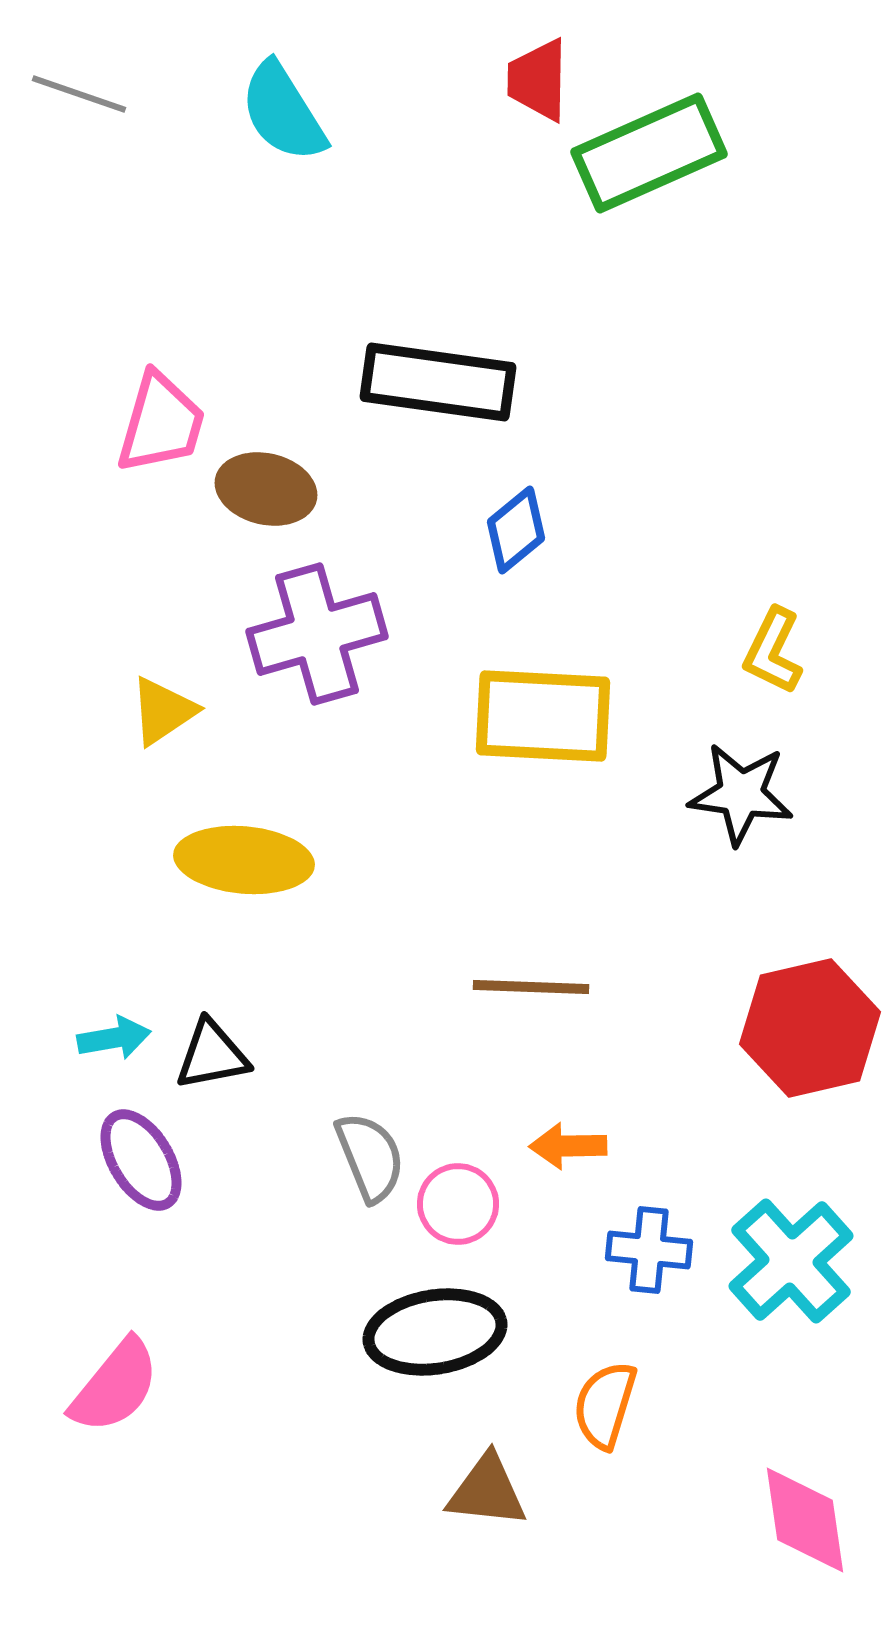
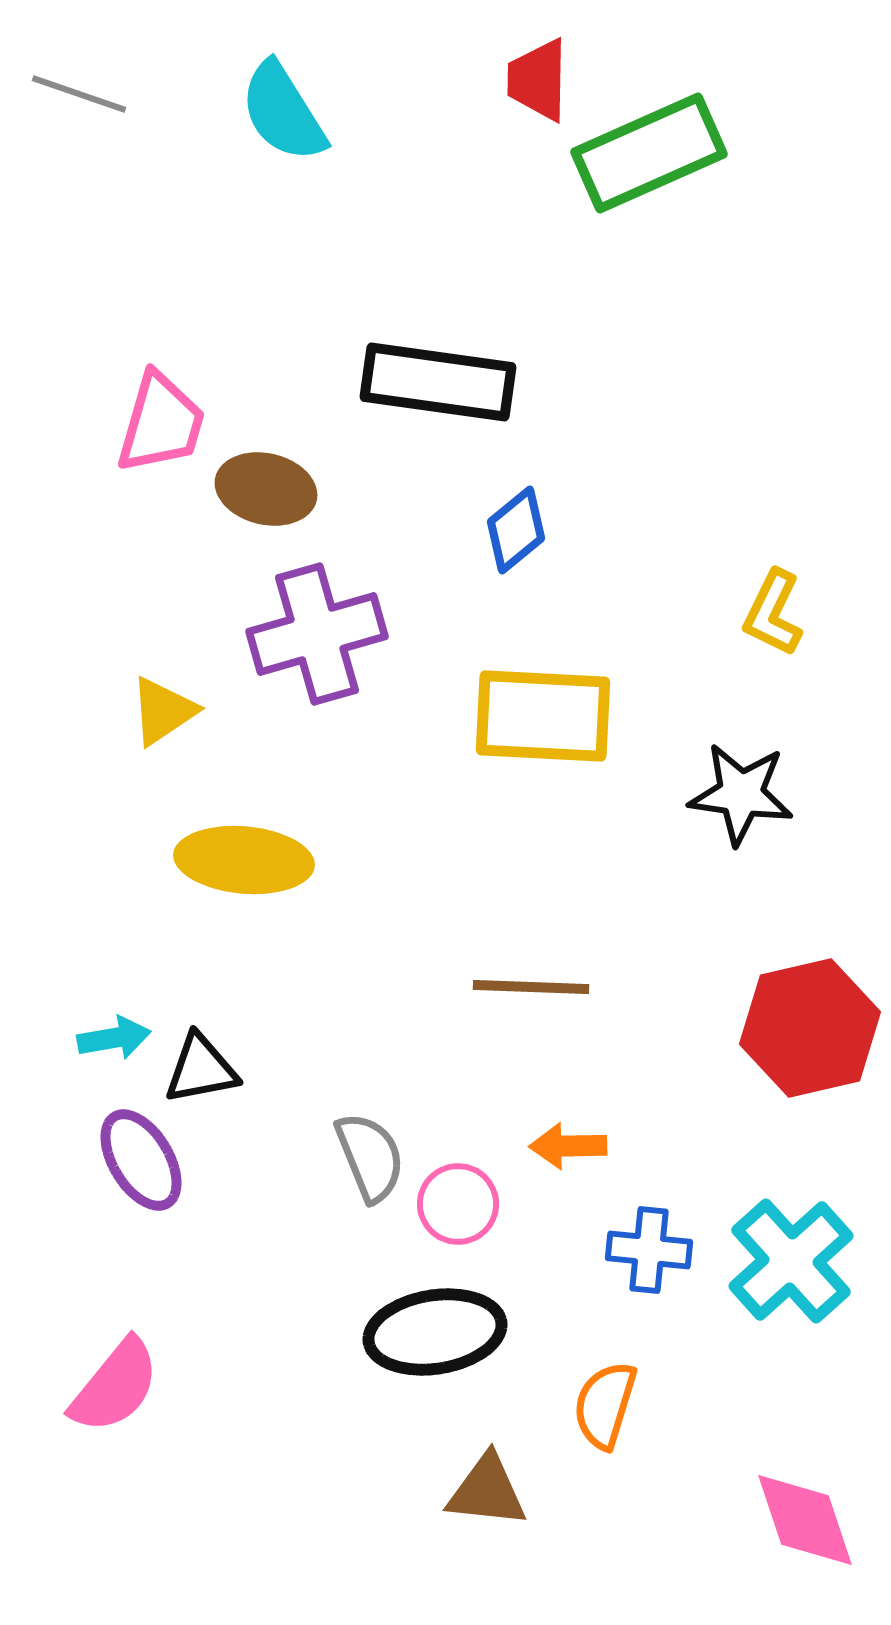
yellow L-shape: moved 38 px up
black triangle: moved 11 px left, 14 px down
pink diamond: rotated 10 degrees counterclockwise
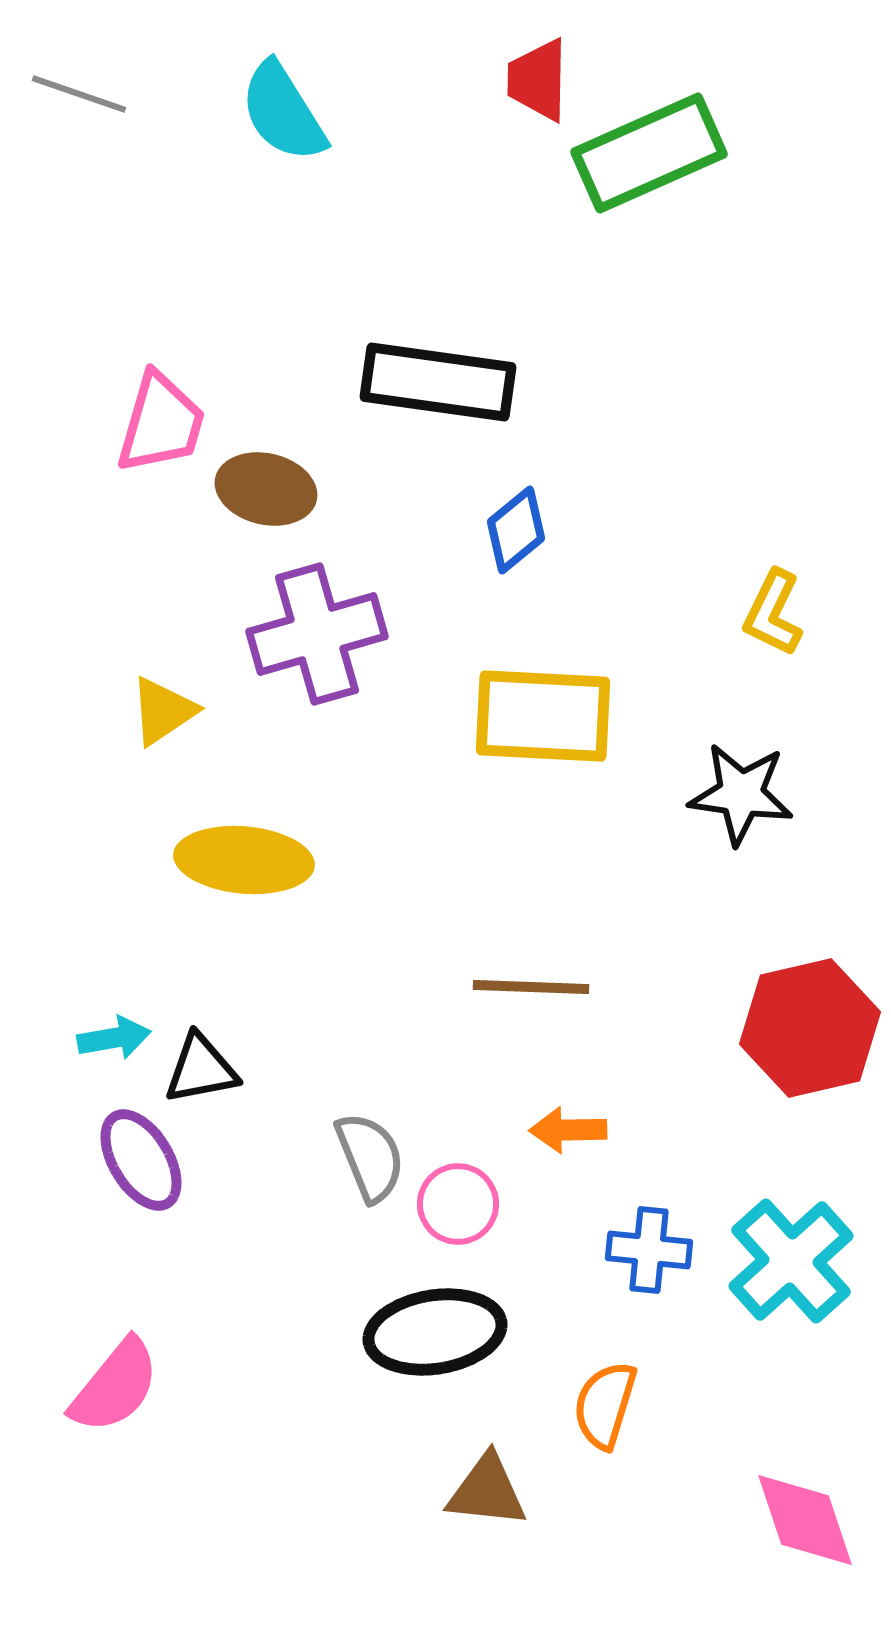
orange arrow: moved 16 px up
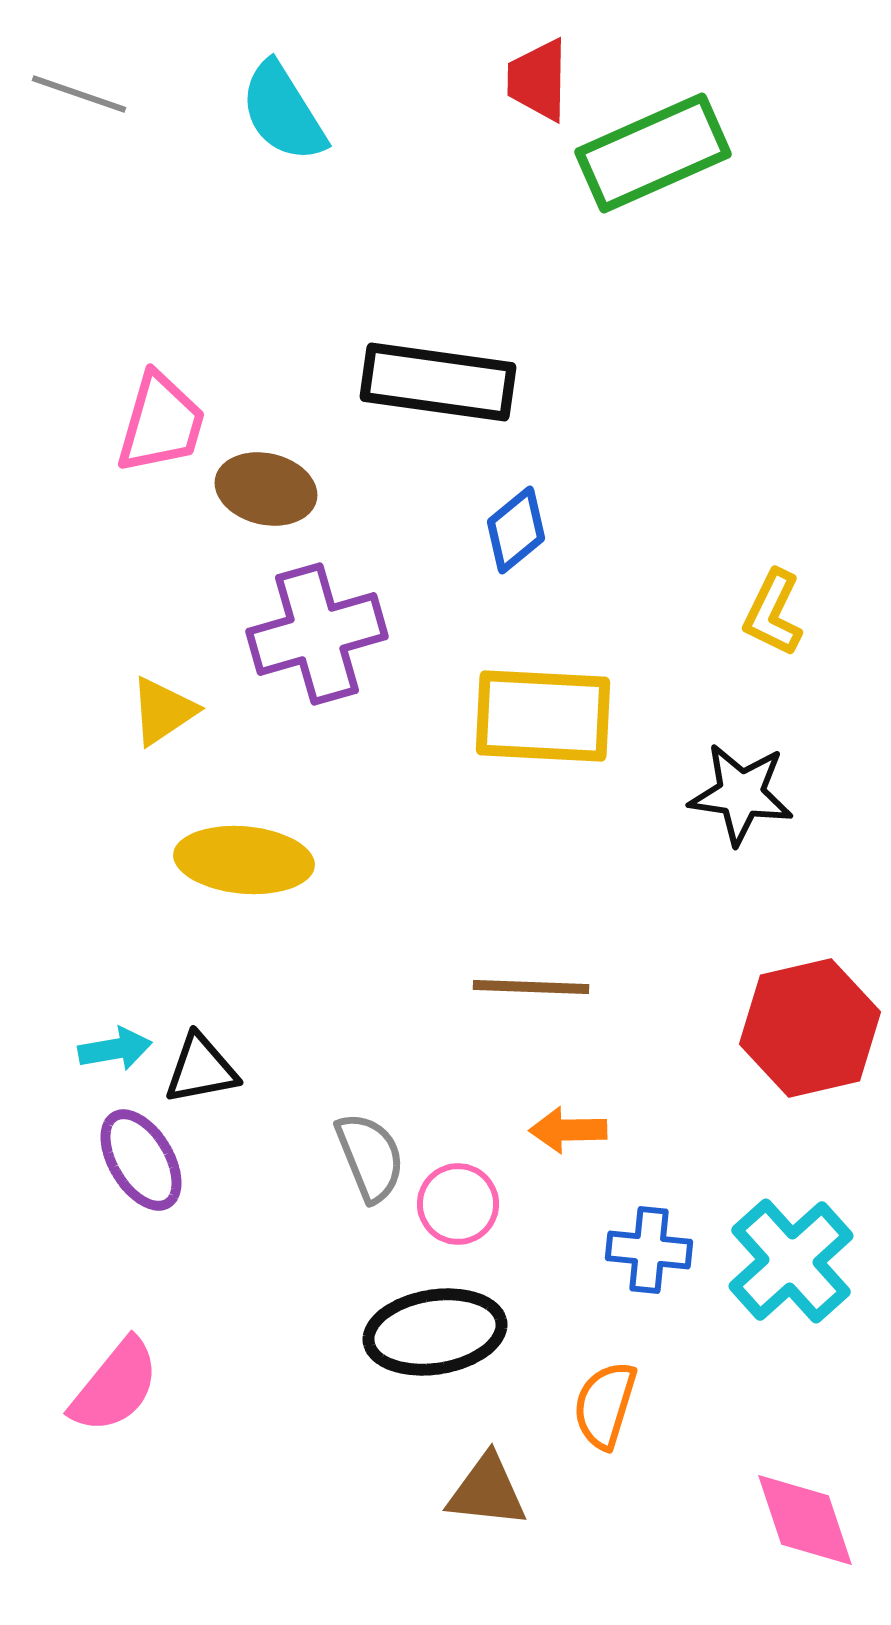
green rectangle: moved 4 px right
cyan arrow: moved 1 px right, 11 px down
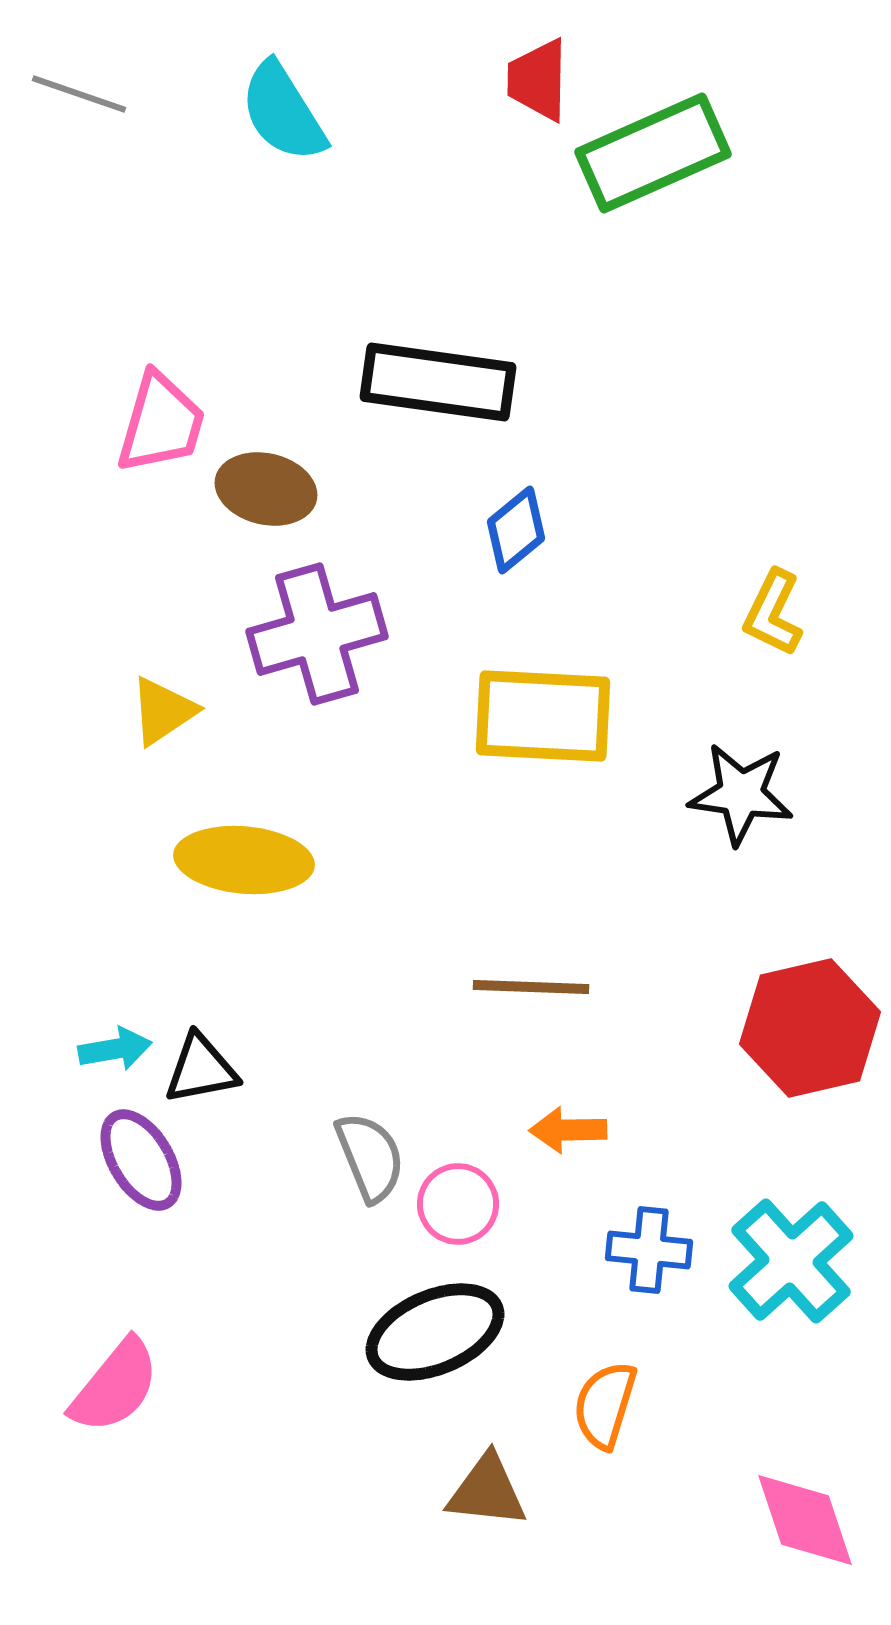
black ellipse: rotated 14 degrees counterclockwise
